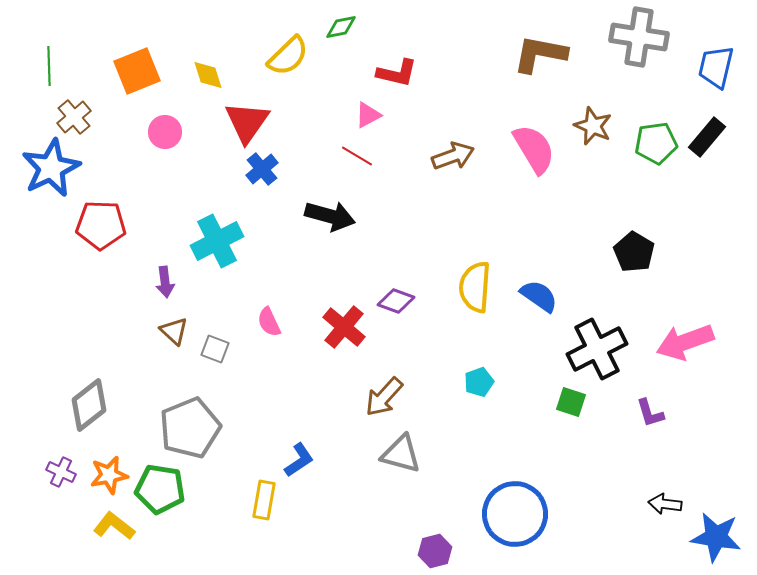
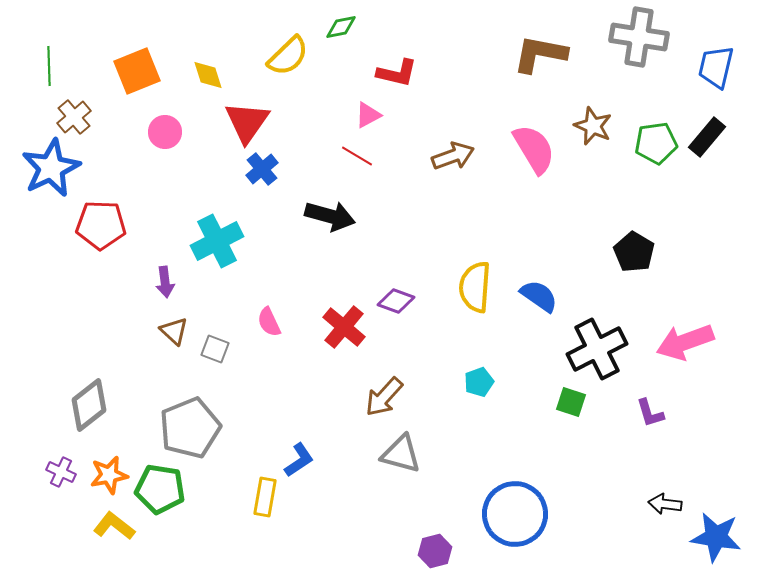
yellow rectangle at (264, 500): moved 1 px right, 3 px up
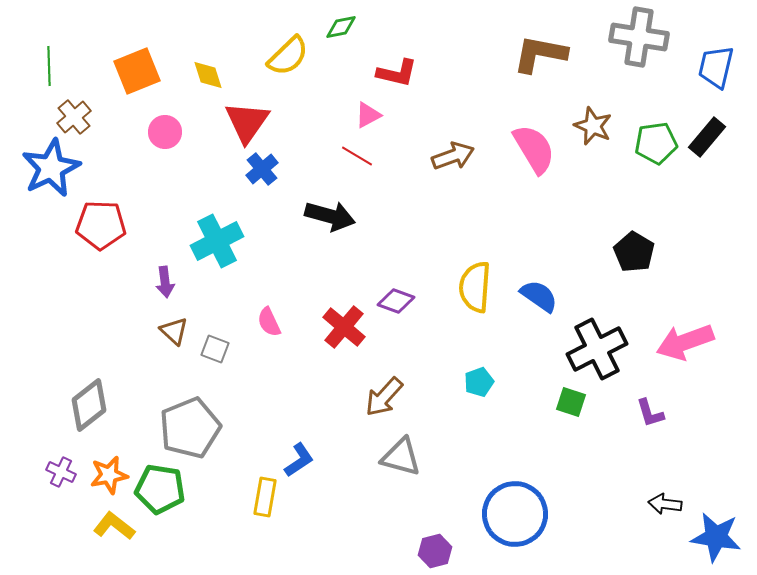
gray triangle at (401, 454): moved 3 px down
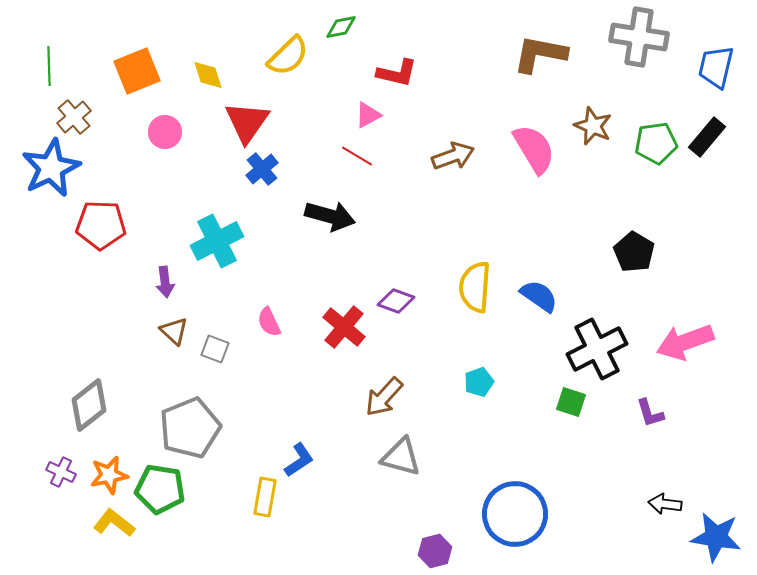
yellow L-shape at (114, 526): moved 3 px up
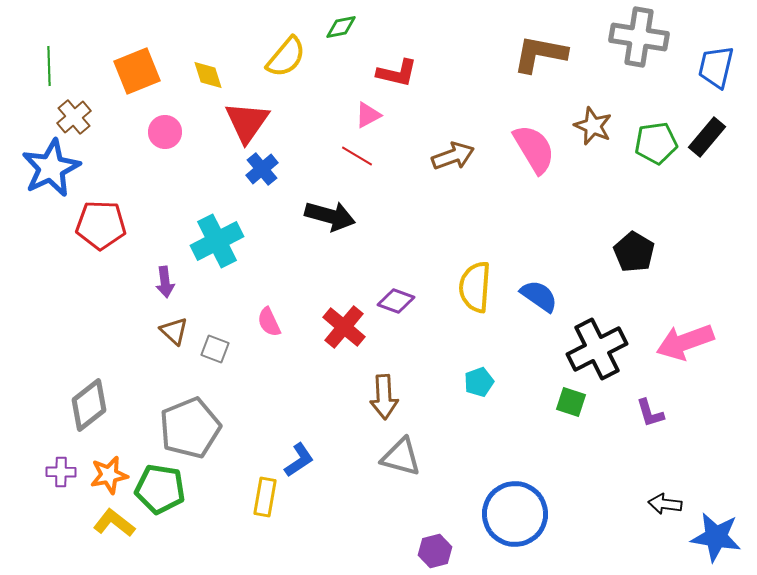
yellow semicircle at (288, 56): moved 2 px left, 1 px down; rotated 6 degrees counterclockwise
brown arrow at (384, 397): rotated 45 degrees counterclockwise
purple cross at (61, 472): rotated 24 degrees counterclockwise
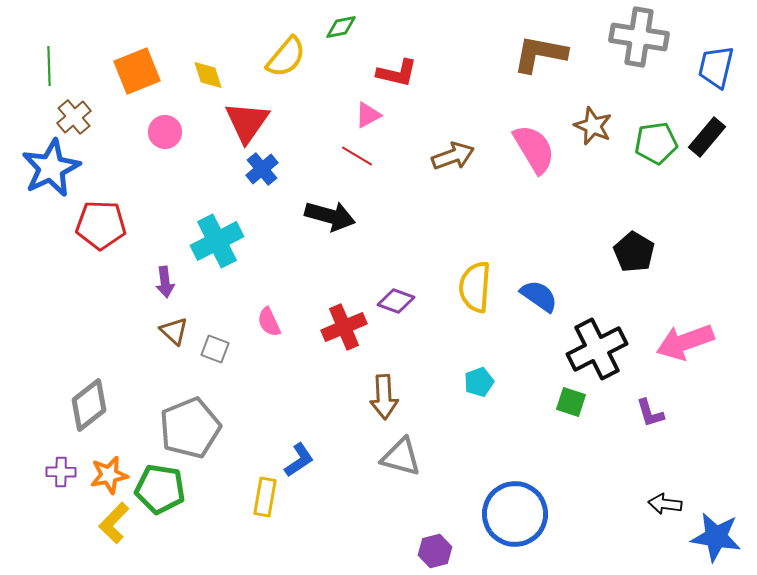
red cross at (344, 327): rotated 27 degrees clockwise
yellow L-shape at (114, 523): rotated 84 degrees counterclockwise
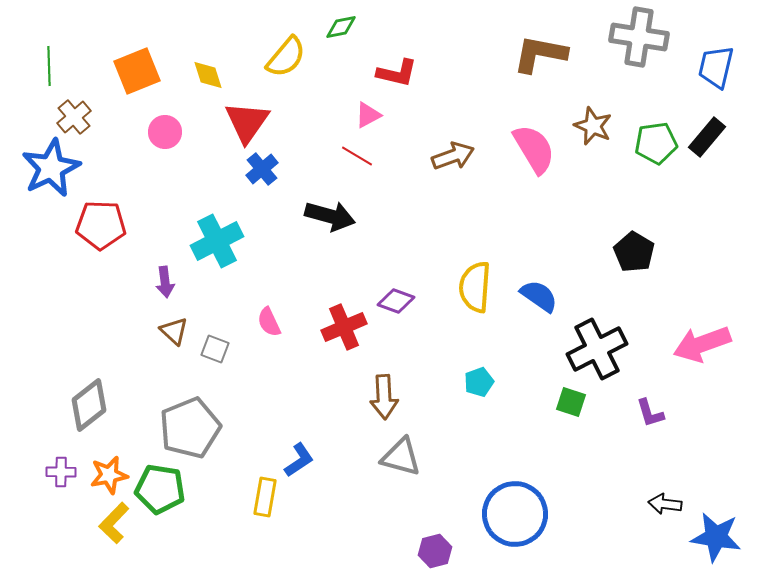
pink arrow at (685, 342): moved 17 px right, 2 px down
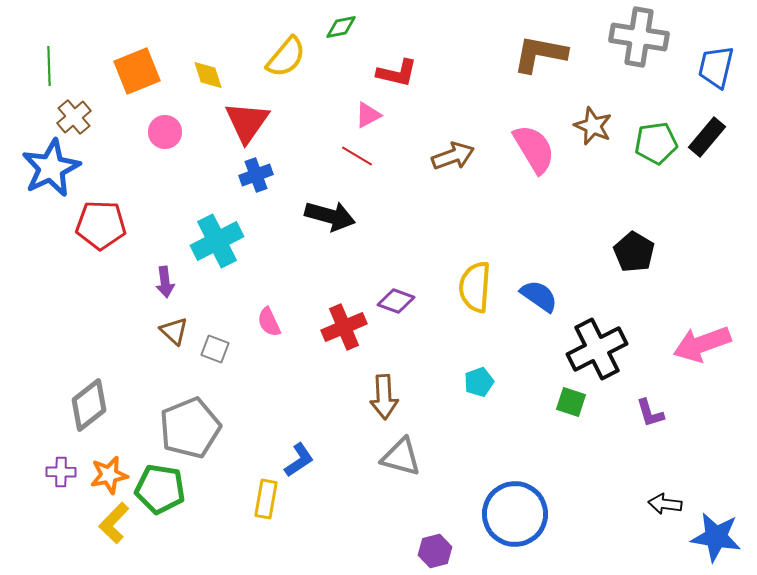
blue cross at (262, 169): moved 6 px left, 6 px down; rotated 20 degrees clockwise
yellow rectangle at (265, 497): moved 1 px right, 2 px down
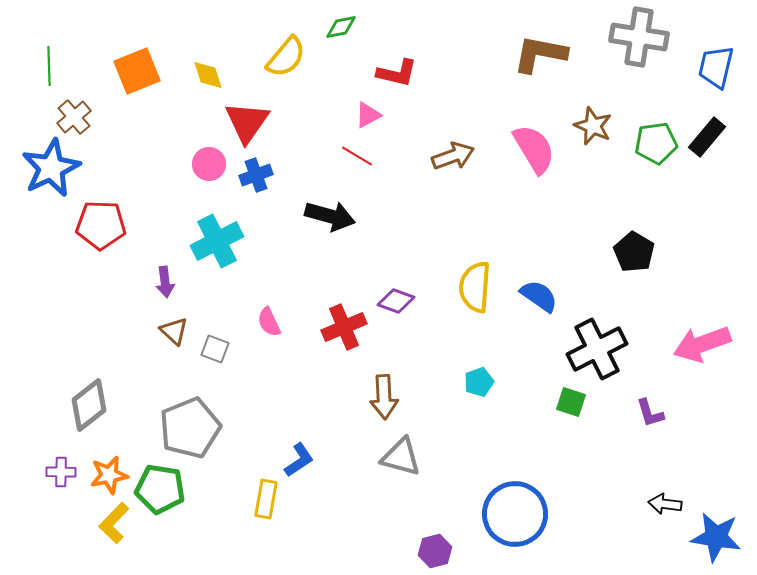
pink circle at (165, 132): moved 44 px right, 32 px down
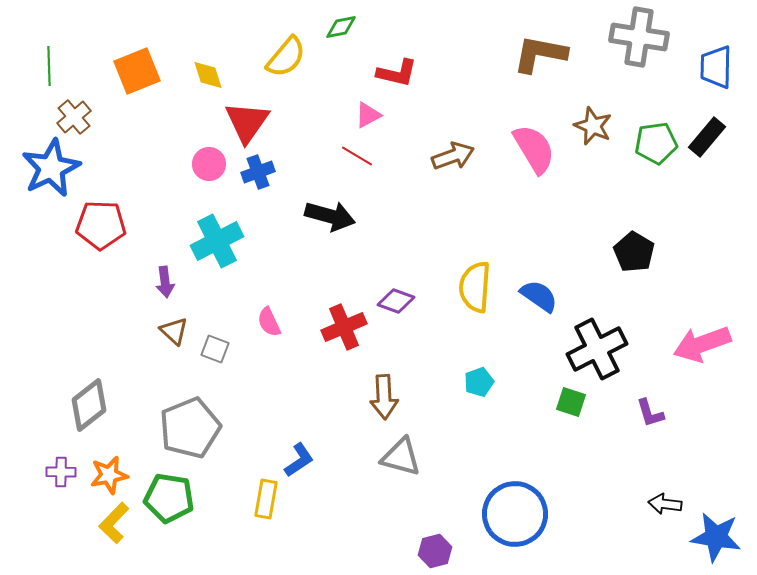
blue trapezoid at (716, 67): rotated 12 degrees counterclockwise
blue cross at (256, 175): moved 2 px right, 3 px up
green pentagon at (160, 489): moved 9 px right, 9 px down
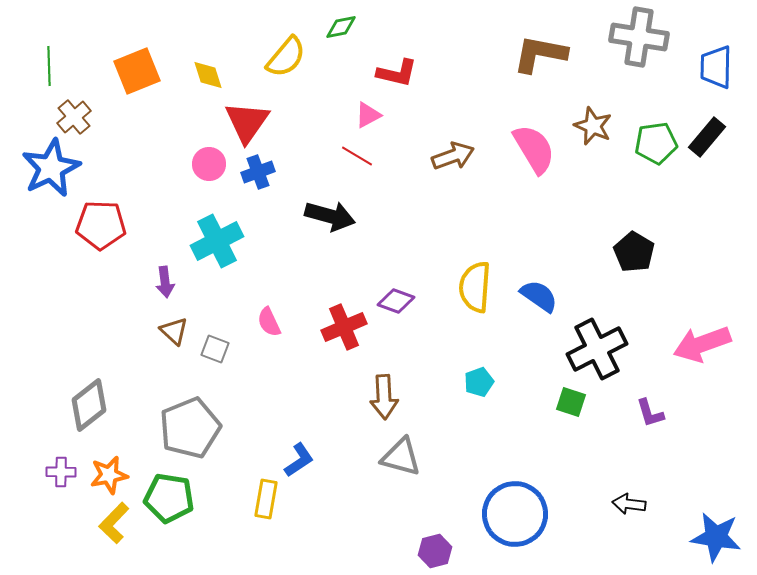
black arrow at (665, 504): moved 36 px left
